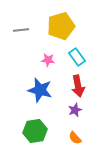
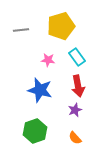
green hexagon: rotated 10 degrees counterclockwise
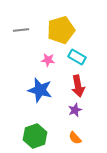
yellow pentagon: moved 4 px down
cyan rectangle: rotated 24 degrees counterclockwise
green hexagon: moved 5 px down
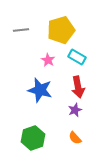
pink star: rotated 24 degrees clockwise
red arrow: moved 1 px down
green hexagon: moved 2 px left, 2 px down
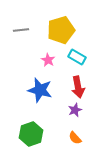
green hexagon: moved 2 px left, 4 px up
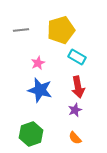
pink star: moved 10 px left, 3 px down; rotated 16 degrees clockwise
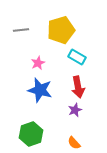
orange semicircle: moved 1 px left, 5 px down
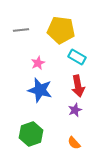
yellow pentagon: rotated 24 degrees clockwise
red arrow: moved 1 px up
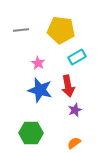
cyan rectangle: rotated 60 degrees counterclockwise
pink star: rotated 16 degrees counterclockwise
red arrow: moved 10 px left
green hexagon: moved 1 px up; rotated 20 degrees clockwise
orange semicircle: rotated 96 degrees clockwise
